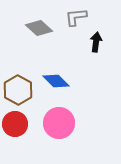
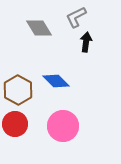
gray L-shape: rotated 20 degrees counterclockwise
gray diamond: rotated 16 degrees clockwise
black arrow: moved 10 px left
pink circle: moved 4 px right, 3 px down
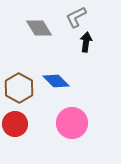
brown hexagon: moved 1 px right, 2 px up
pink circle: moved 9 px right, 3 px up
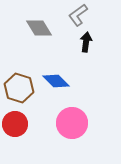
gray L-shape: moved 2 px right, 2 px up; rotated 10 degrees counterclockwise
brown hexagon: rotated 12 degrees counterclockwise
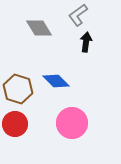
brown hexagon: moved 1 px left, 1 px down
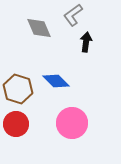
gray L-shape: moved 5 px left
gray diamond: rotated 8 degrees clockwise
red circle: moved 1 px right
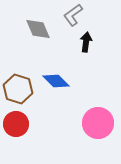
gray diamond: moved 1 px left, 1 px down
pink circle: moved 26 px right
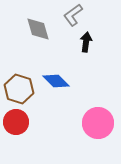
gray diamond: rotated 8 degrees clockwise
brown hexagon: moved 1 px right
red circle: moved 2 px up
